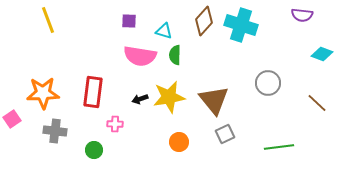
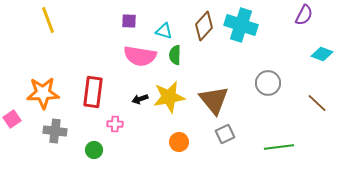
purple semicircle: moved 2 px right; rotated 70 degrees counterclockwise
brown diamond: moved 5 px down
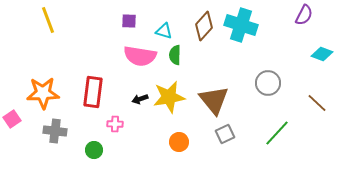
green line: moved 2 px left, 14 px up; rotated 40 degrees counterclockwise
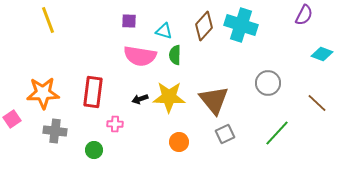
yellow star: rotated 12 degrees clockwise
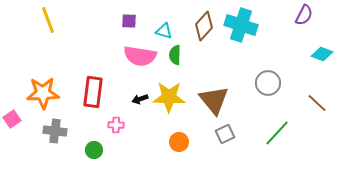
pink cross: moved 1 px right, 1 px down
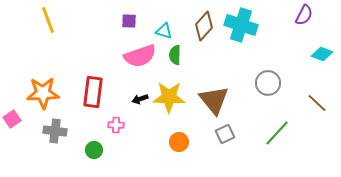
pink semicircle: rotated 28 degrees counterclockwise
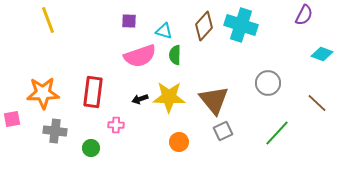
pink square: rotated 24 degrees clockwise
gray square: moved 2 px left, 3 px up
green circle: moved 3 px left, 2 px up
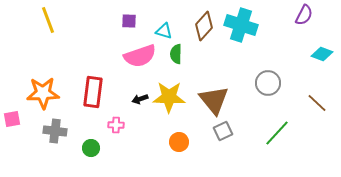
green semicircle: moved 1 px right, 1 px up
